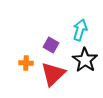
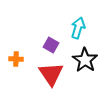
cyan arrow: moved 2 px left, 2 px up
orange cross: moved 10 px left, 4 px up
red triangle: moved 2 px left; rotated 20 degrees counterclockwise
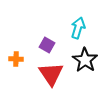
purple square: moved 4 px left
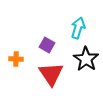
black star: moved 1 px right, 1 px up
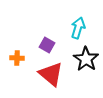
orange cross: moved 1 px right, 1 px up
red triangle: rotated 16 degrees counterclockwise
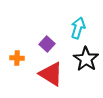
purple square: moved 1 px up; rotated 14 degrees clockwise
red triangle: rotated 8 degrees counterclockwise
